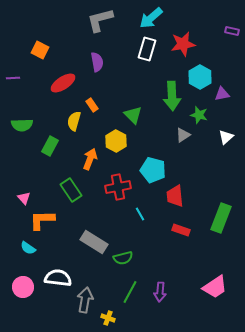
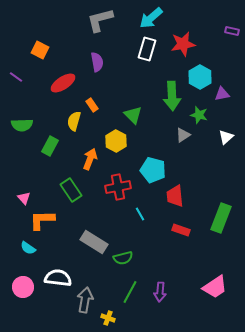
purple line at (13, 78): moved 3 px right, 1 px up; rotated 40 degrees clockwise
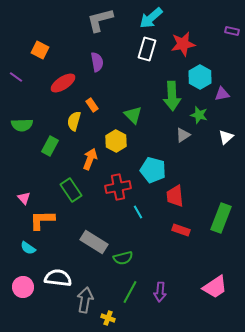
cyan line at (140, 214): moved 2 px left, 2 px up
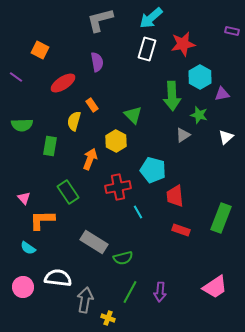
green rectangle at (50, 146): rotated 18 degrees counterclockwise
green rectangle at (71, 190): moved 3 px left, 2 px down
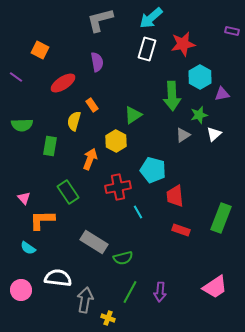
green triangle at (133, 115): rotated 42 degrees clockwise
green star at (199, 115): rotated 30 degrees counterclockwise
white triangle at (226, 137): moved 12 px left, 3 px up
pink circle at (23, 287): moved 2 px left, 3 px down
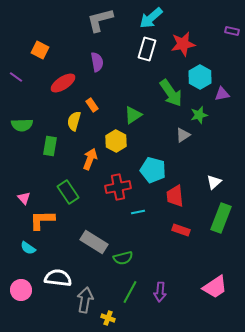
green arrow at (172, 96): moved 1 px left, 3 px up; rotated 32 degrees counterclockwise
white triangle at (214, 134): moved 48 px down
cyan line at (138, 212): rotated 72 degrees counterclockwise
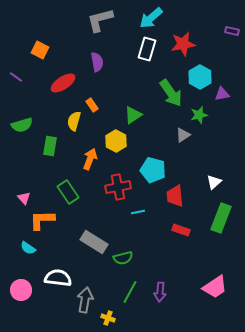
green semicircle at (22, 125): rotated 15 degrees counterclockwise
